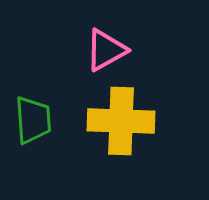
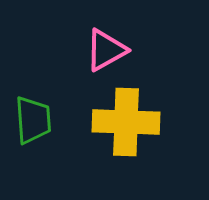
yellow cross: moved 5 px right, 1 px down
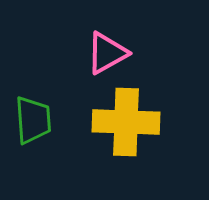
pink triangle: moved 1 px right, 3 px down
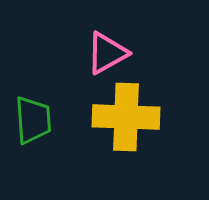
yellow cross: moved 5 px up
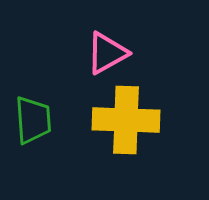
yellow cross: moved 3 px down
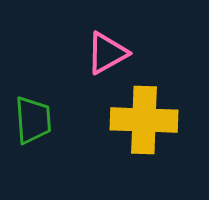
yellow cross: moved 18 px right
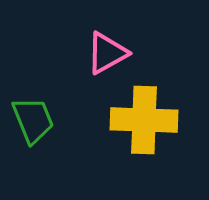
green trapezoid: rotated 18 degrees counterclockwise
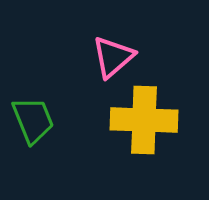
pink triangle: moved 6 px right, 4 px down; rotated 12 degrees counterclockwise
